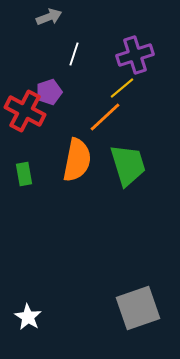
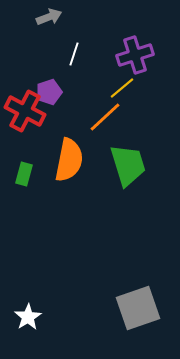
orange semicircle: moved 8 px left
green rectangle: rotated 25 degrees clockwise
white star: rotated 8 degrees clockwise
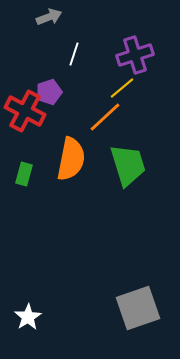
orange semicircle: moved 2 px right, 1 px up
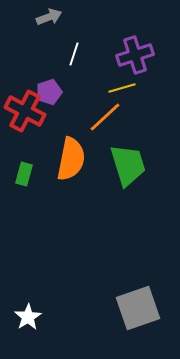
yellow line: rotated 24 degrees clockwise
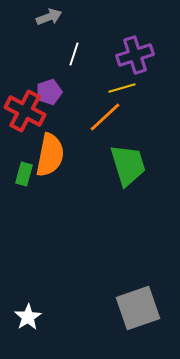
orange semicircle: moved 21 px left, 4 px up
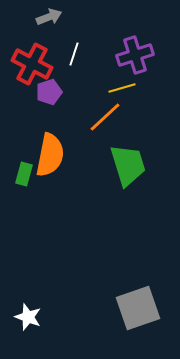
red cross: moved 7 px right, 47 px up
white star: rotated 20 degrees counterclockwise
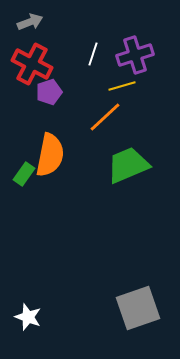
gray arrow: moved 19 px left, 5 px down
white line: moved 19 px right
yellow line: moved 2 px up
green trapezoid: rotated 96 degrees counterclockwise
green rectangle: rotated 20 degrees clockwise
